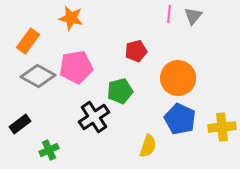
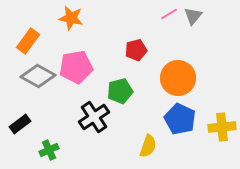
pink line: rotated 54 degrees clockwise
red pentagon: moved 1 px up
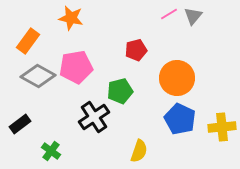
orange circle: moved 1 px left
yellow semicircle: moved 9 px left, 5 px down
green cross: moved 2 px right, 1 px down; rotated 30 degrees counterclockwise
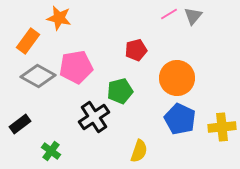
orange star: moved 12 px left
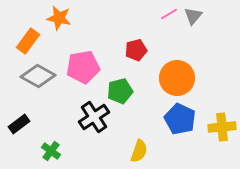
pink pentagon: moved 7 px right
black rectangle: moved 1 px left
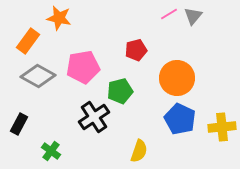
black rectangle: rotated 25 degrees counterclockwise
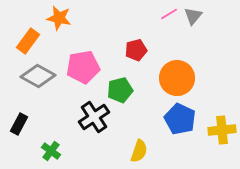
green pentagon: moved 1 px up
yellow cross: moved 3 px down
